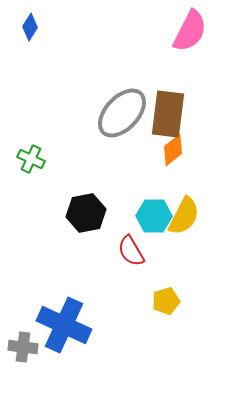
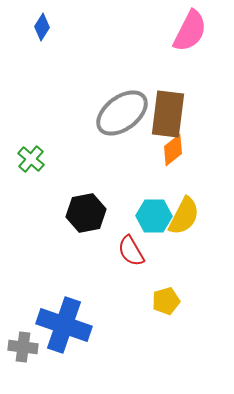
blue diamond: moved 12 px right
gray ellipse: rotated 10 degrees clockwise
green cross: rotated 16 degrees clockwise
blue cross: rotated 6 degrees counterclockwise
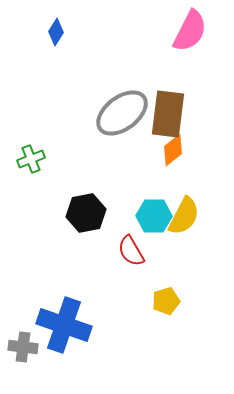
blue diamond: moved 14 px right, 5 px down
green cross: rotated 28 degrees clockwise
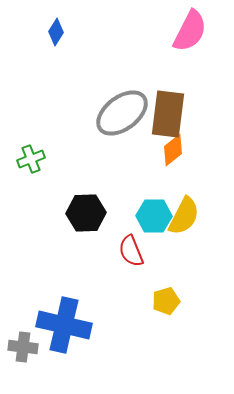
black hexagon: rotated 9 degrees clockwise
red semicircle: rotated 8 degrees clockwise
blue cross: rotated 6 degrees counterclockwise
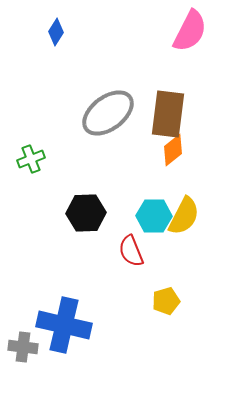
gray ellipse: moved 14 px left
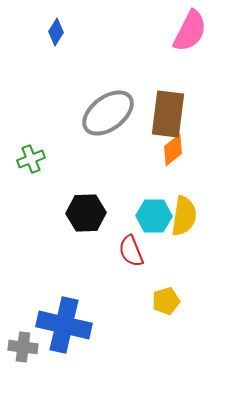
yellow semicircle: rotated 18 degrees counterclockwise
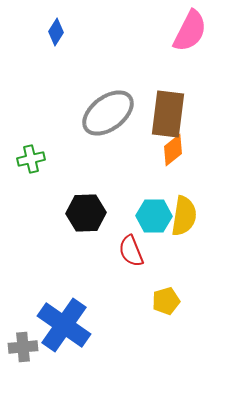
green cross: rotated 8 degrees clockwise
blue cross: rotated 22 degrees clockwise
gray cross: rotated 12 degrees counterclockwise
